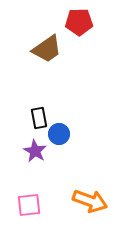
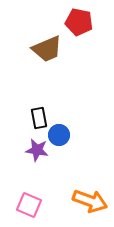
red pentagon: rotated 12 degrees clockwise
brown trapezoid: rotated 12 degrees clockwise
blue circle: moved 1 px down
purple star: moved 2 px right, 1 px up; rotated 20 degrees counterclockwise
pink square: rotated 30 degrees clockwise
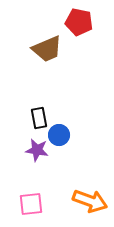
pink square: moved 2 px right, 1 px up; rotated 30 degrees counterclockwise
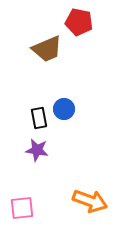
blue circle: moved 5 px right, 26 px up
pink square: moved 9 px left, 4 px down
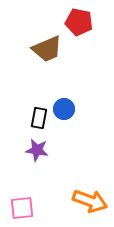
black rectangle: rotated 20 degrees clockwise
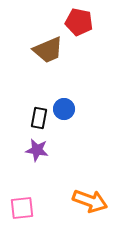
brown trapezoid: moved 1 px right, 1 px down
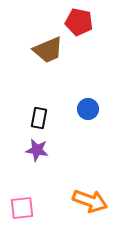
blue circle: moved 24 px right
